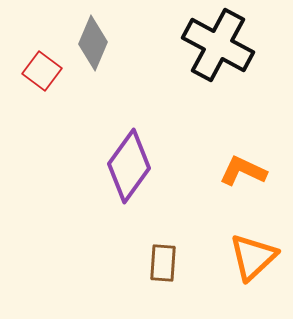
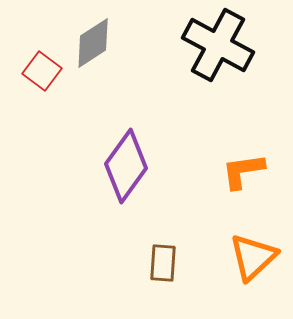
gray diamond: rotated 34 degrees clockwise
purple diamond: moved 3 px left
orange L-shape: rotated 33 degrees counterclockwise
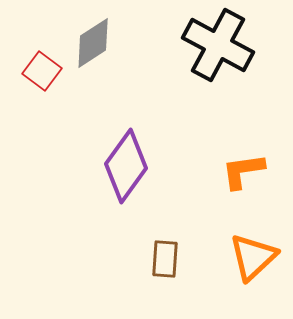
brown rectangle: moved 2 px right, 4 px up
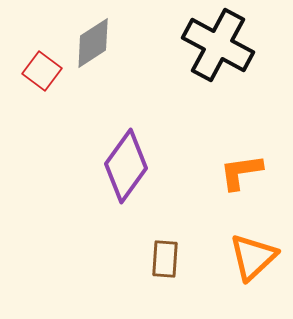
orange L-shape: moved 2 px left, 1 px down
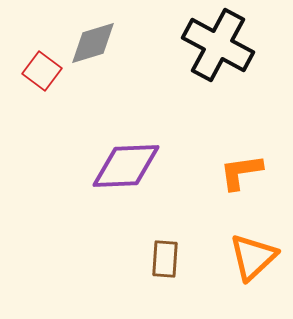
gray diamond: rotated 16 degrees clockwise
purple diamond: rotated 52 degrees clockwise
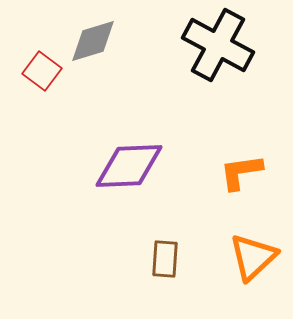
gray diamond: moved 2 px up
purple diamond: moved 3 px right
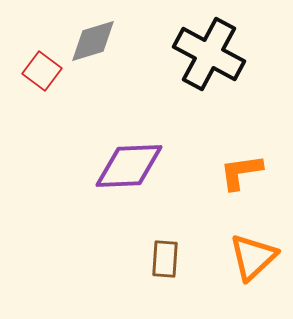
black cross: moved 9 px left, 9 px down
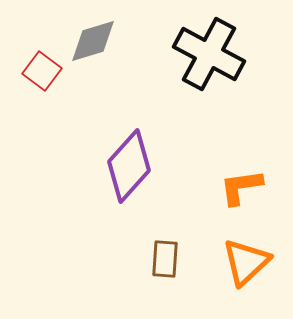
purple diamond: rotated 46 degrees counterclockwise
orange L-shape: moved 15 px down
orange triangle: moved 7 px left, 5 px down
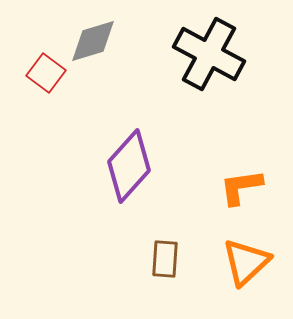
red square: moved 4 px right, 2 px down
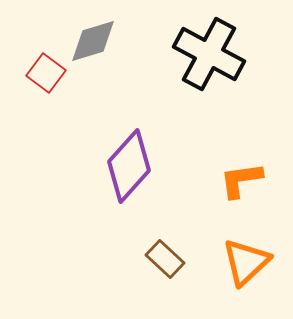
orange L-shape: moved 7 px up
brown rectangle: rotated 51 degrees counterclockwise
